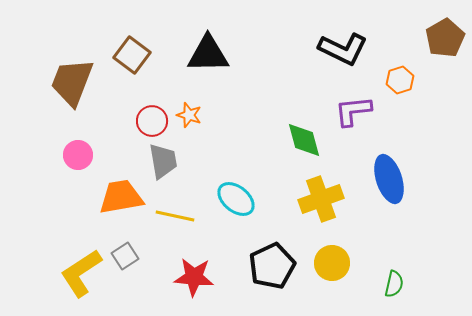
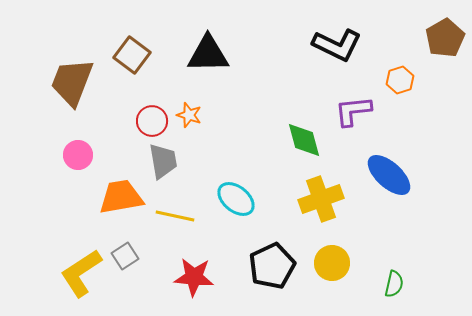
black L-shape: moved 6 px left, 4 px up
blue ellipse: moved 4 px up; rotated 30 degrees counterclockwise
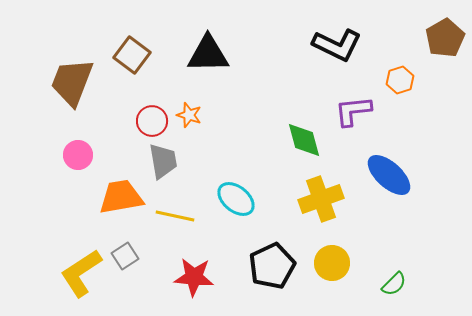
green semicircle: rotated 32 degrees clockwise
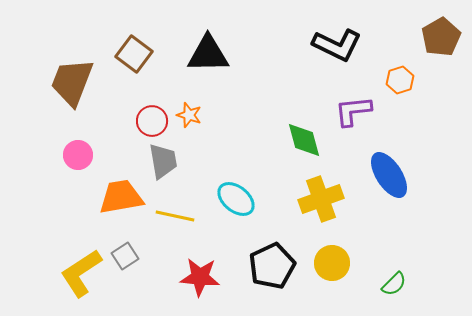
brown pentagon: moved 4 px left, 1 px up
brown square: moved 2 px right, 1 px up
blue ellipse: rotated 15 degrees clockwise
red star: moved 6 px right
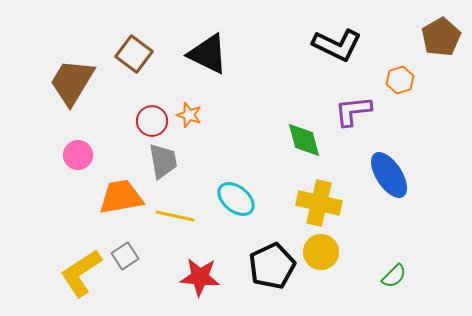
black triangle: rotated 27 degrees clockwise
brown trapezoid: rotated 10 degrees clockwise
yellow cross: moved 2 px left, 4 px down; rotated 33 degrees clockwise
yellow circle: moved 11 px left, 11 px up
green semicircle: moved 8 px up
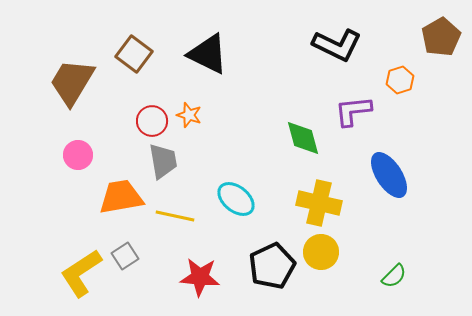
green diamond: moved 1 px left, 2 px up
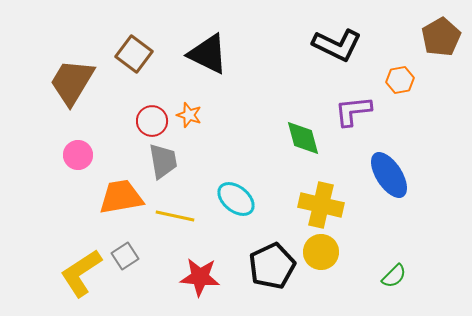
orange hexagon: rotated 8 degrees clockwise
yellow cross: moved 2 px right, 2 px down
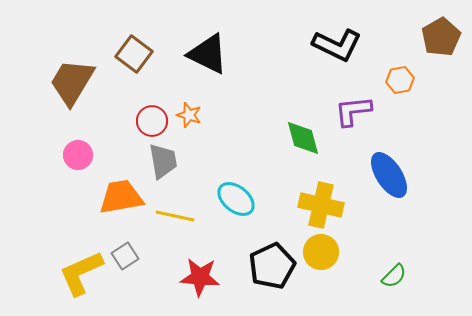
yellow L-shape: rotated 9 degrees clockwise
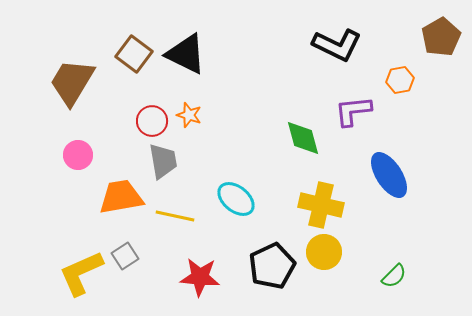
black triangle: moved 22 px left
yellow circle: moved 3 px right
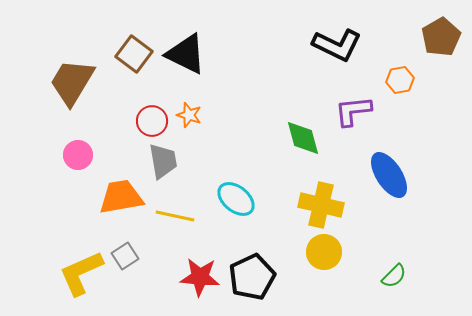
black pentagon: moved 20 px left, 11 px down
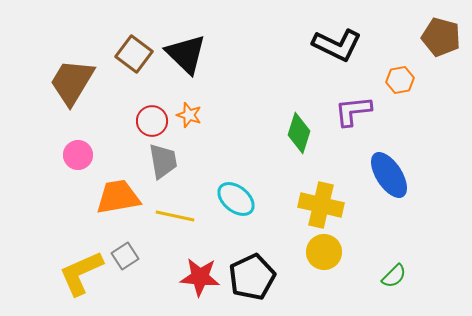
brown pentagon: rotated 27 degrees counterclockwise
black triangle: rotated 18 degrees clockwise
green diamond: moved 4 px left, 5 px up; rotated 33 degrees clockwise
orange trapezoid: moved 3 px left
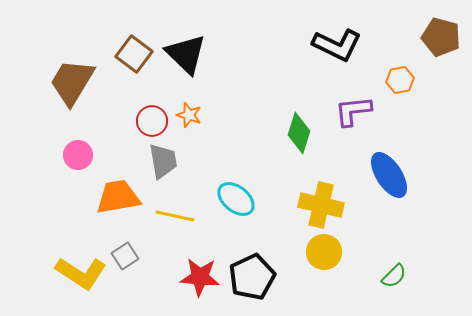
yellow L-shape: rotated 123 degrees counterclockwise
